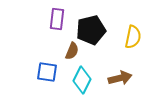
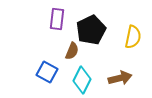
black pentagon: rotated 12 degrees counterclockwise
blue square: rotated 20 degrees clockwise
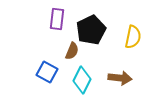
brown arrow: rotated 20 degrees clockwise
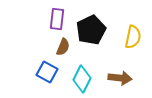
brown semicircle: moved 9 px left, 4 px up
cyan diamond: moved 1 px up
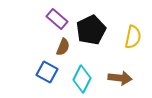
purple rectangle: rotated 55 degrees counterclockwise
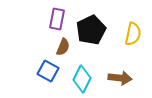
purple rectangle: rotated 60 degrees clockwise
yellow semicircle: moved 3 px up
blue square: moved 1 px right, 1 px up
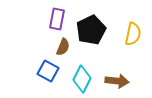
brown arrow: moved 3 px left, 3 px down
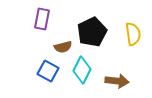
purple rectangle: moved 15 px left
black pentagon: moved 1 px right, 2 px down
yellow semicircle: rotated 20 degrees counterclockwise
brown semicircle: rotated 54 degrees clockwise
cyan diamond: moved 9 px up
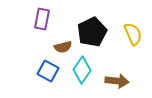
yellow semicircle: rotated 15 degrees counterclockwise
cyan diamond: rotated 8 degrees clockwise
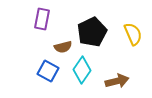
brown arrow: rotated 20 degrees counterclockwise
